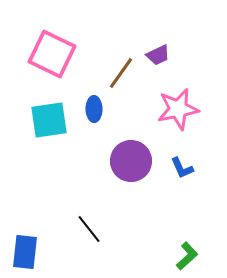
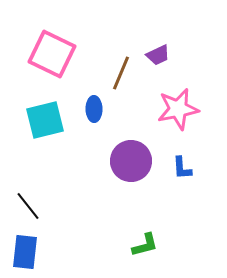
brown line: rotated 12 degrees counterclockwise
cyan square: moved 4 px left; rotated 6 degrees counterclockwise
blue L-shape: rotated 20 degrees clockwise
black line: moved 61 px left, 23 px up
green L-shape: moved 42 px left, 11 px up; rotated 28 degrees clockwise
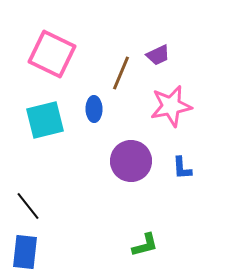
pink star: moved 7 px left, 3 px up
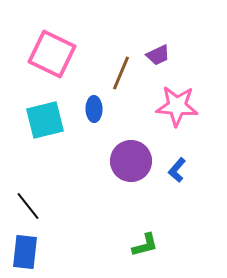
pink star: moved 6 px right; rotated 15 degrees clockwise
blue L-shape: moved 5 px left, 2 px down; rotated 45 degrees clockwise
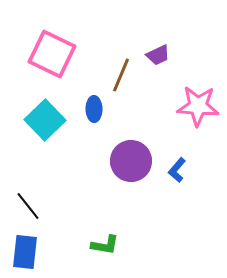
brown line: moved 2 px down
pink star: moved 21 px right
cyan square: rotated 30 degrees counterclockwise
green L-shape: moved 40 px left; rotated 24 degrees clockwise
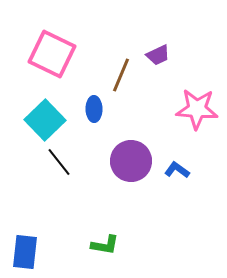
pink star: moved 1 px left, 3 px down
blue L-shape: rotated 85 degrees clockwise
black line: moved 31 px right, 44 px up
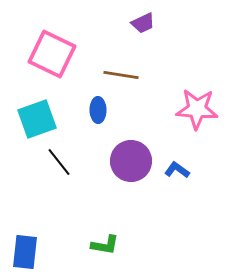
purple trapezoid: moved 15 px left, 32 px up
brown line: rotated 76 degrees clockwise
blue ellipse: moved 4 px right, 1 px down
cyan square: moved 8 px left, 1 px up; rotated 24 degrees clockwise
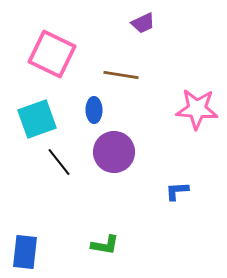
blue ellipse: moved 4 px left
purple circle: moved 17 px left, 9 px up
blue L-shape: moved 21 px down; rotated 40 degrees counterclockwise
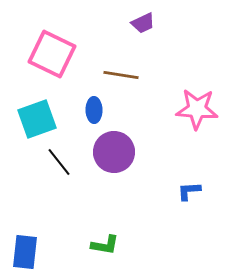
blue L-shape: moved 12 px right
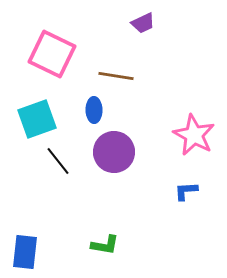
brown line: moved 5 px left, 1 px down
pink star: moved 3 px left, 26 px down; rotated 24 degrees clockwise
black line: moved 1 px left, 1 px up
blue L-shape: moved 3 px left
